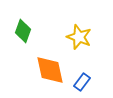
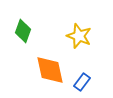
yellow star: moved 1 px up
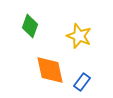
green diamond: moved 7 px right, 5 px up
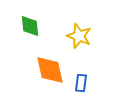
green diamond: rotated 25 degrees counterclockwise
blue rectangle: moved 1 px left, 1 px down; rotated 30 degrees counterclockwise
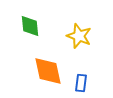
orange diamond: moved 2 px left, 1 px down
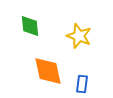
blue rectangle: moved 1 px right, 1 px down
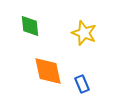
yellow star: moved 5 px right, 3 px up
blue rectangle: rotated 30 degrees counterclockwise
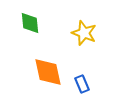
green diamond: moved 3 px up
orange diamond: moved 1 px down
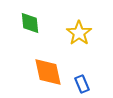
yellow star: moved 5 px left; rotated 15 degrees clockwise
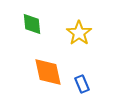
green diamond: moved 2 px right, 1 px down
